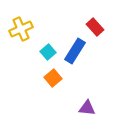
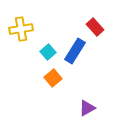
yellow cross: rotated 15 degrees clockwise
purple triangle: rotated 36 degrees counterclockwise
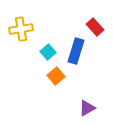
blue rectangle: moved 1 px right; rotated 15 degrees counterclockwise
orange square: moved 3 px right, 2 px up
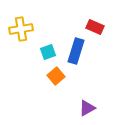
red rectangle: rotated 24 degrees counterclockwise
cyan square: rotated 21 degrees clockwise
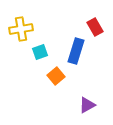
red rectangle: rotated 36 degrees clockwise
cyan square: moved 8 px left
purple triangle: moved 3 px up
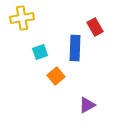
yellow cross: moved 1 px right, 11 px up
blue rectangle: moved 1 px left, 3 px up; rotated 15 degrees counterclockwise
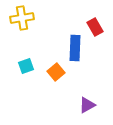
cyan square: moved 14 px left, 14 px down
orange square: moved 4 px up
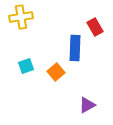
yellow cross: moved 1 px left, 1 px up
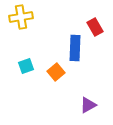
purple triangle: moved 1 px right
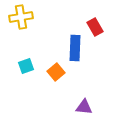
purple triangle: moved 4 px left, 2 px down; rotated 36 degrees clockwise
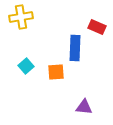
red rectangle: moved 2 px right; rotated 36 degrees counterclockwise
cyan square: rotated 21 degrees counterclockwise
orange square: rotated 36 degrees clockwise
